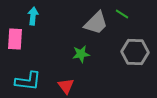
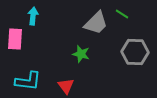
green star: rotated 24 degrees clockwise
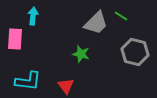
green line: moved 1 px left, 2 px down
gray hexagon: rotated 12 degrees clockwise
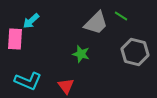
cyan arrow: moved 2 px left, 5 px down; rotated 138 degrees counterclockwise
cyan L-shape: rotated 16 degrees clockwise
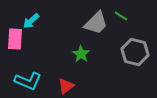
green star: rotated 18 degrees clockwise
red triangle: rotated 30 degrees clockwise
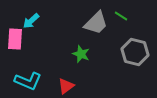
green star: rotated 12 degrees counterclockwise
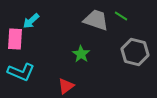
gray trapezoid: moved 3 px up; rotated 116 degrees counterclockwise
green star: rotated 12 degrees clockwise
cyan L-shape: moved 7 px left, 9 px up
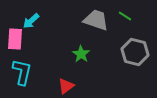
green line: moved 4 px right
cyan L-shape: moved 1 px right; rotated 100 degrees counterclockwise
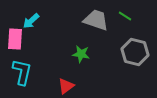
green star: rotated 24 degrees counterclockwise
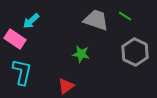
pink rectangle: rotated 60 degrees counterclockwise
gray hexagon: rotated 12 degrees clockwise
